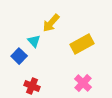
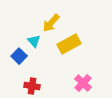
yellow rectangle: moved 13 px left
red cross: rotated 14 degrees counterclockwise
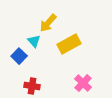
yellow arrow: moved 3 px left
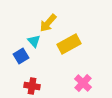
blue square: moved 2 px right; rotated 14 degrees clockwise
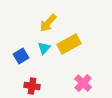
cyan triangle: moved 10 px right, 7 px down; rotated 24 degrees clockwise
